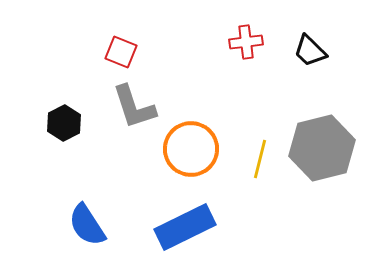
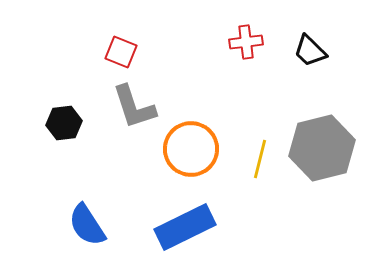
black hexagon: rotated 20 degrees clockwise
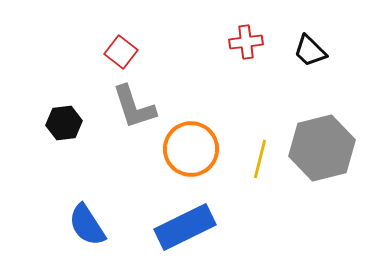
red square: rotated 16 degrees clockwise
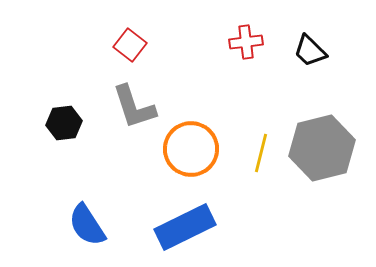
red square: moved 9 px right, 7 px up
yellow line: moved 1 px right, 6 px up
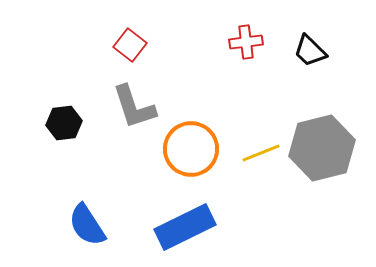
yellow line: rotated 54 degrees clockwise
